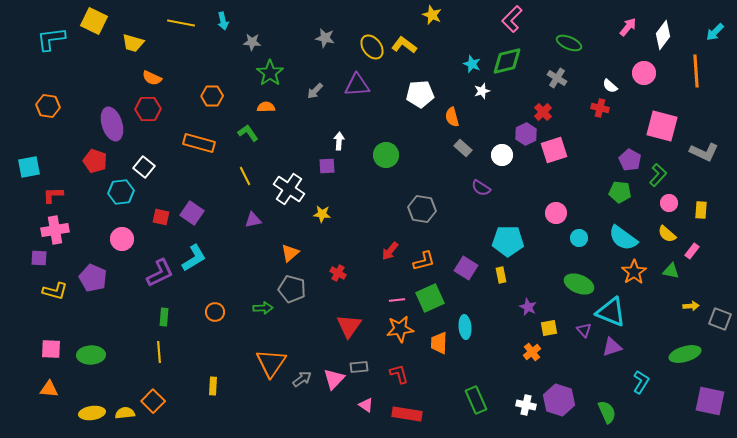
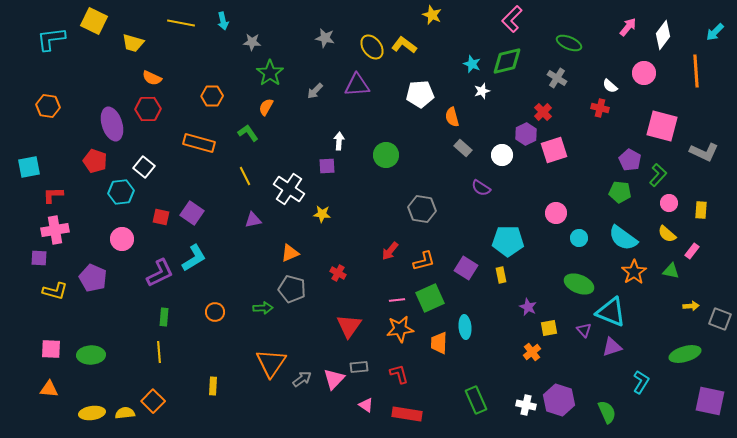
orange semicircle at (266, 107): rotated 60 degrees counterclockwise
orange triangle at (290, 253): rotated 18 degrees clockwise
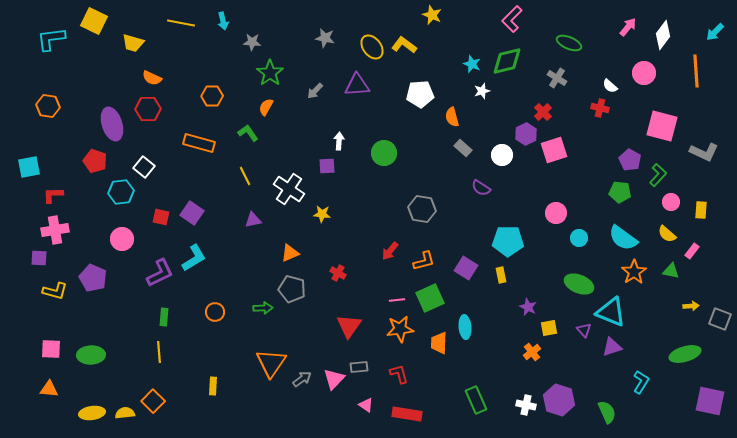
green circle at (386, 155): moved 2 px left, 2 px up
pink circle at (669, 203): moved 2 px right, 1 px up
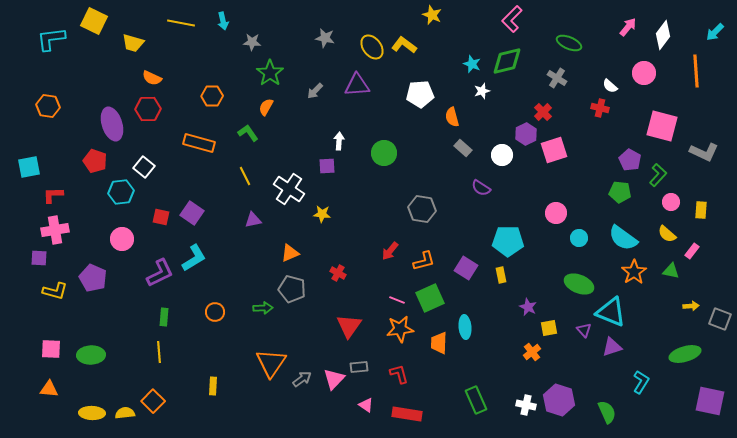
pink line at (397, 300): rotated 28 degrees clockwise
yellow ellipse at (92, 413): rotated 10 degrees clockwise
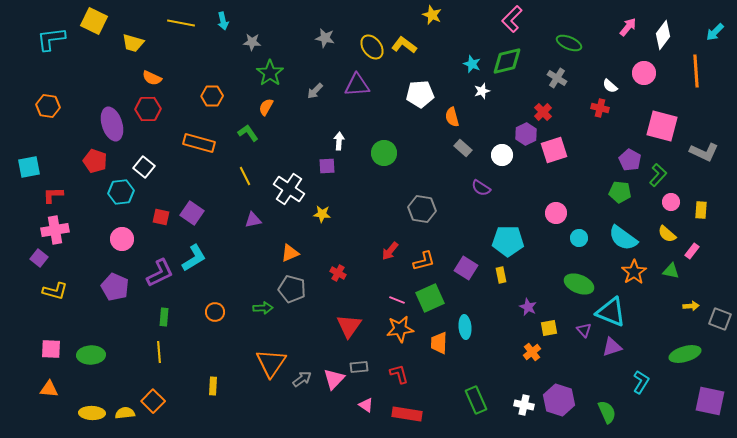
purple square at (39, 258): rotated 36 degrees clockwise
purple pentagon at (93, 278): moved 22 px right, 9 px down
white cross at (526, 405): moved 2 px left
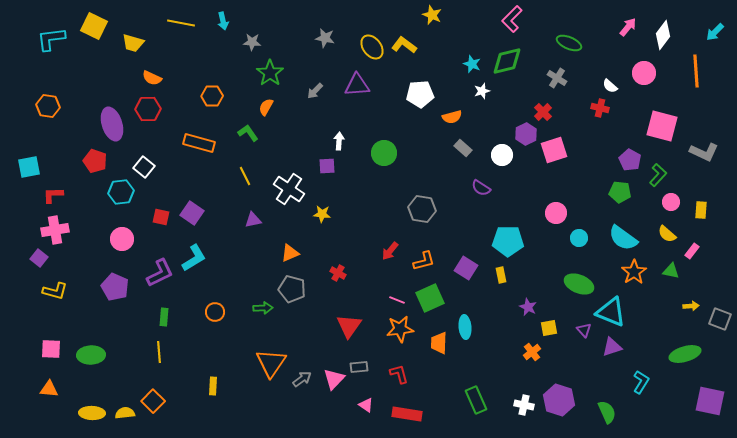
yellow square at (94, 21): moved 5 px down
orange semicircle at (452, 117): rotated 90 degrees counterclockwise
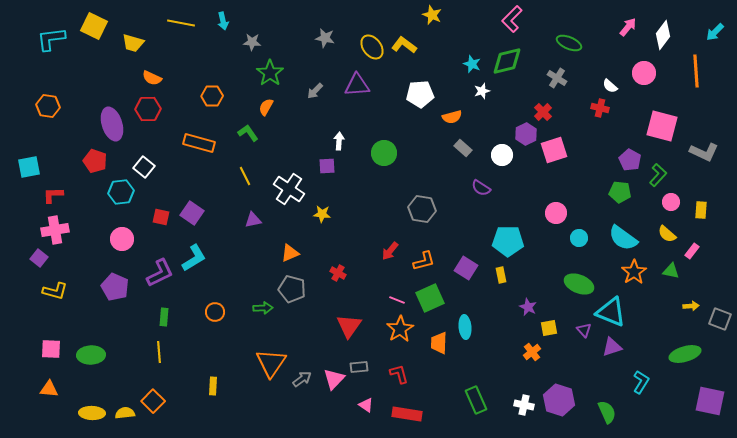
orange star at (400, 329): rotated 24 degrees counterclockwise
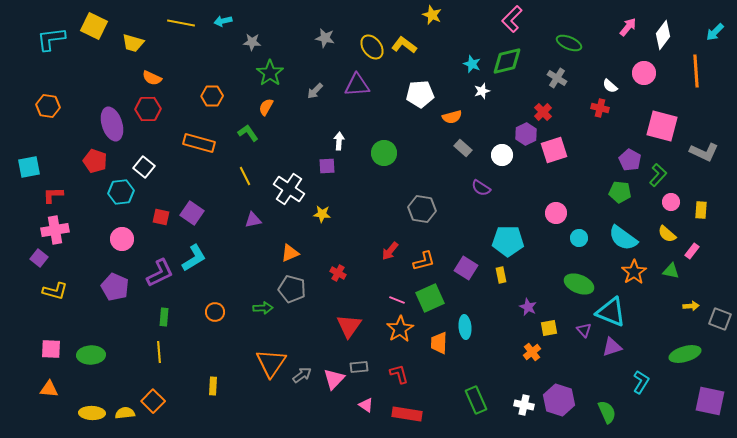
cyan arrow at (223, 21): rotated 90 degrees clockwise
gray arrow at (302, 379): moved 4 px up
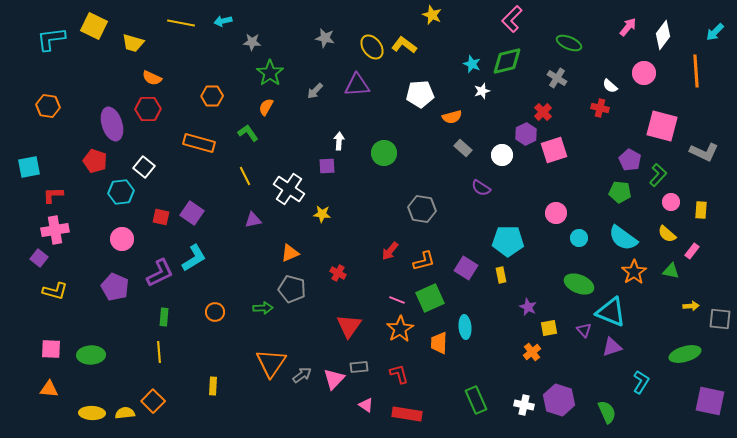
gray square at (720, 319): rotated 15 degrees counterclockwise
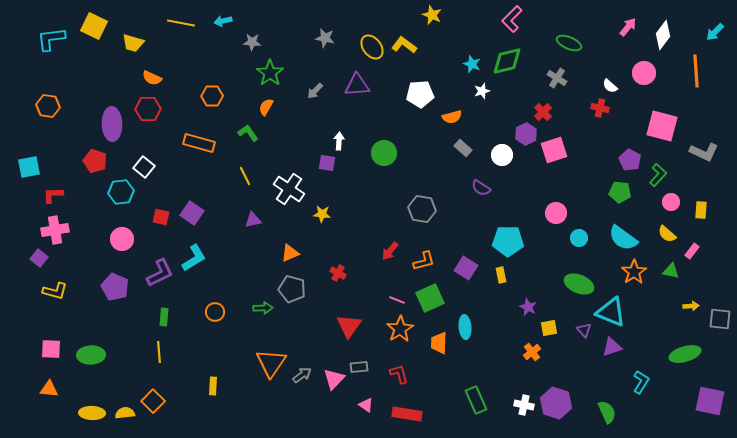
purple ellipse at (112, 124): rotated 16 degrees clockwise
purple square at (327, 166): moved 3 px up; rotated 12 degrees clockwise
purple hexagon at (559, 400): moved 3 px left, 3 px down
